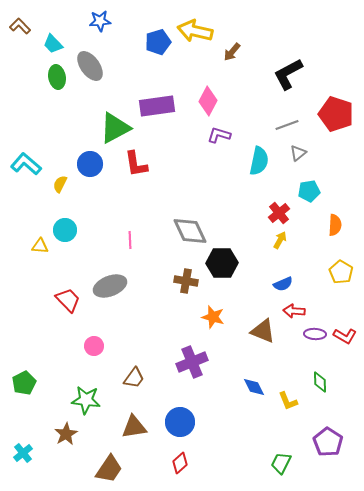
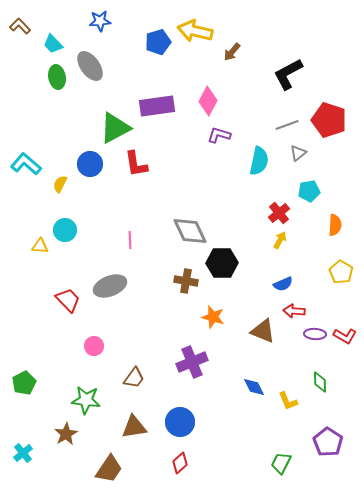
red pentagon at (336, 114): moved 7 px left, 6 px down
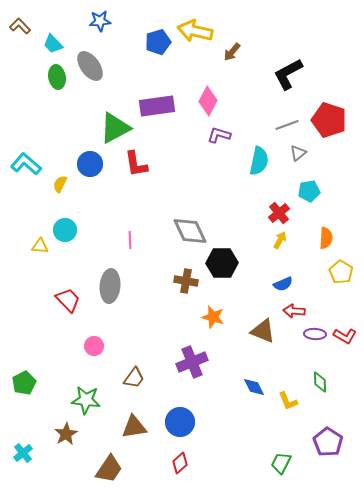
orange semicircle at (335, 225): moved 9 px left, 13 px down
gray ellipse at (110, 286): rotated 64 degrees counterclockwise
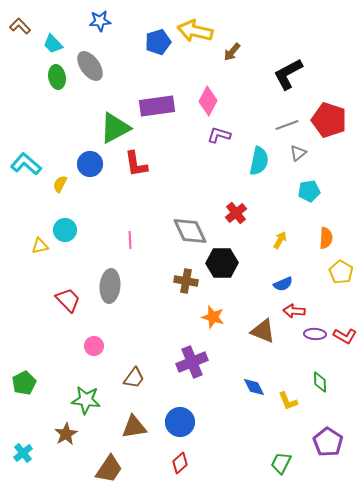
red cross at (279, 213): moved 43 px left
yellow triangle at (40, 246): rotated 18 degrees counterclockwise
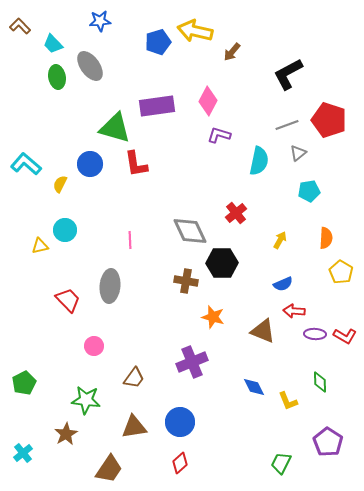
green triangle at (115, 128): rotated 44 degrees clockwise
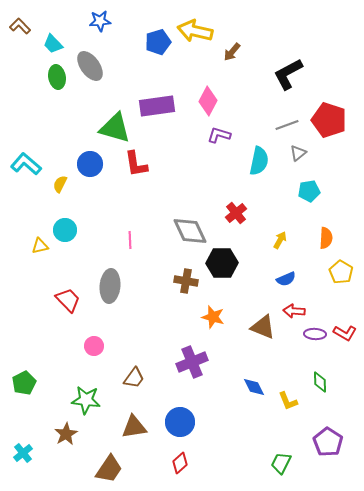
blue semicircle at (283, 284): moved 3 px right, 5 px up
brown triangle at (263, 331): moved 4 px up
red L-shape at (345, 336): moved 3 px up
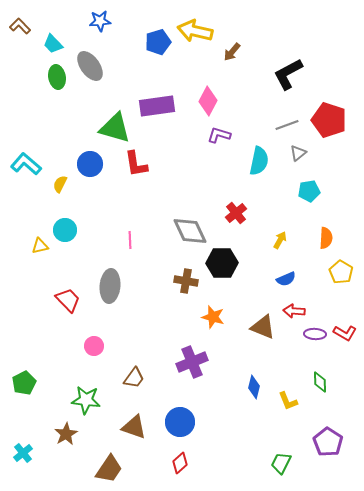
blue diamond at (254, 387): rotated 40 degrees clockwise
brown triangle at (134, 427): rotated 28 degrees clockwise
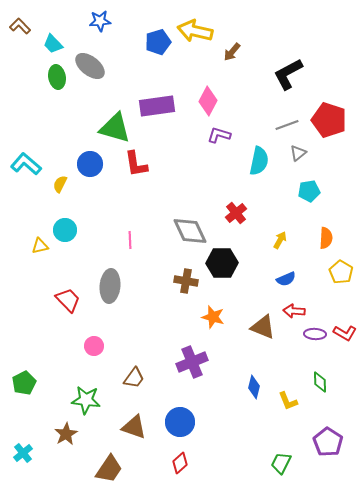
gray ellipse at (90, 66): rotated 16 degrees counterclockwise
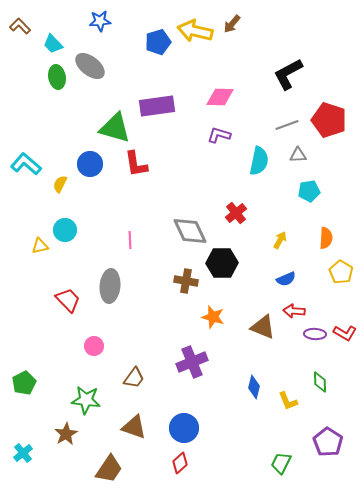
brown arrow at (232, 52): moved 28 px up
pink diamond at (208, 101): moved 12 px right, 4 px up; rotated 64 degrees clockwise
gray triangle at (298, 153): moved 2 px down; rotated 36 degrees clockwise
blue circle at (180, 422): moved 4 px right, 6 px down
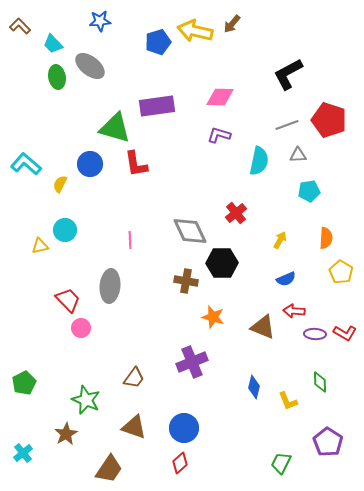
pink circle at (94, 346): moved 13 px left, 18 px up
green star at (86, 400): rotated 16 degrees clockwise
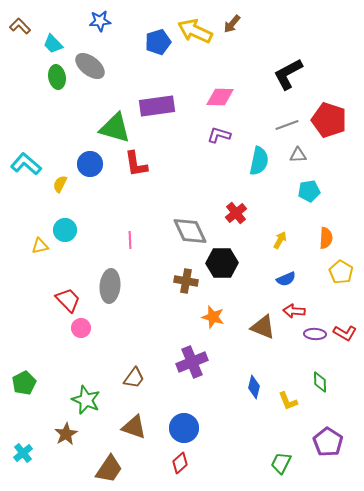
yellow arrow at (195, 31): rotated 12 degrees clockwise
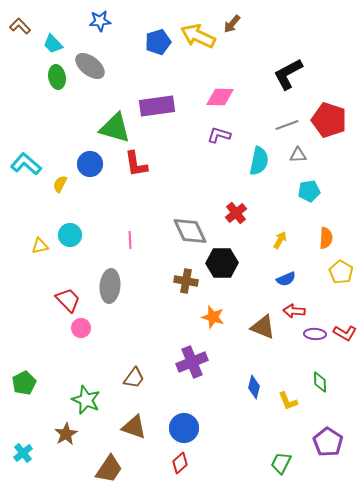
yellow arrow at (195, 31): moved 3 px right, 5 px down
cyan circle at (65, 230): moved 5 px right, 5 px down
